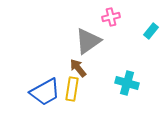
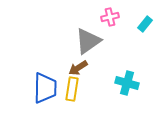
pink cross: moved 1 px left
cyan rectangle: moved 6 px left, 7 px up
brown arrow: rotated 84 degrees counterclockwise
blue trapezoid: moved 4 px up; rotated 60 degrees counterclockwise
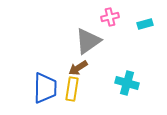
cyan rectangle: rotated 35 degrees clockwise
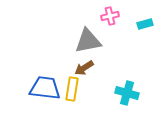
pink cross: moved 1 px up
gray triangle: rotated 24 degrees clockwise
brown arrow: moved 6 px right
cyan cross: moved 10 px down
blue trapezoid: rotated 84 degrees counterclockwise
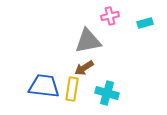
cyan rectangle: moved 1 px up
blue trapezoid: moved 1 px left, 2 px up
cyan cross: moved 20 px left
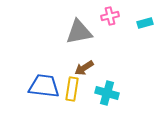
gray triangle: moved 9 px left, 9 px up
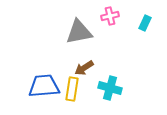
cyan rectangle: rotated 49 degrees counterclockwise
blue trapezoid: rotated 12 degrees counterclockwise
cyan cross: moved 3 px right, 5 px up
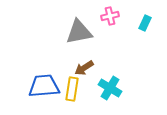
cyan cross: rotated 15 degrees clockwise
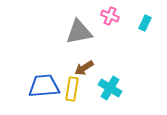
pink cross: rotated 36 degrees clockwise
